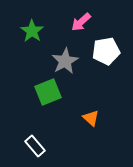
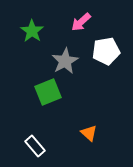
orange triangle: moved 2 px left, 15 px down
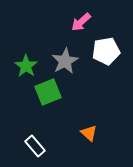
green star: moved 6 px left, 35 px down
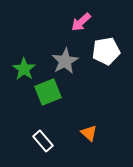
green star: moved 2 px left, 3 px down
white rectangle: moved 8 px right, 5 px up
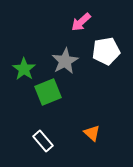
orange triangle: moved 3 px right
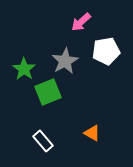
orange triangle: rotated 12 degrees counterclockwise
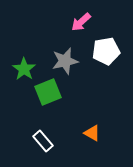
gray star: rotated 16 degrees clockwise
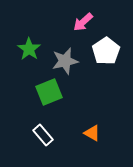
pink arrow: moved 2 px right
white pentagon: rotated 24 degrees counterclockwise
green star: moved 5 px right, 20 px up
green square: moved 1 px right
white rectangle: moved 6 px up
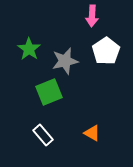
pink arrow: moved 9 px right, 6 px up; rotated 45 degrees counterclockwise
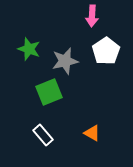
green star: rotated 15 degrees counterclockwise
